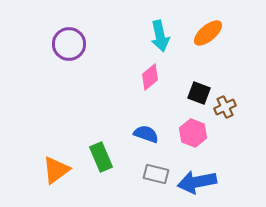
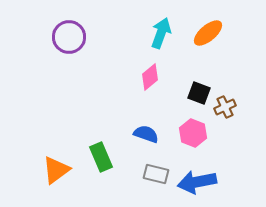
cyan arrow: moved 1 px right, 3 px up; rotated 148 degrees counterclockwise
purple circle: moved 7 px up
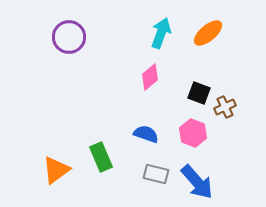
blue arrow: rotated 120 degrees counterclockwise
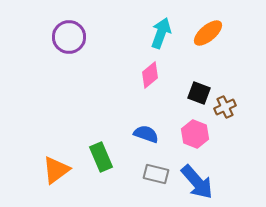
pink diamond: moved 2 px up
pink hexagon: moved 2 px right, 1 px down
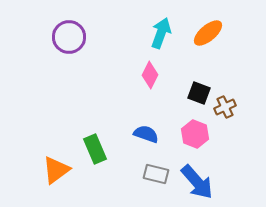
pink diamond: rotated 24 degrees counterclockwise
green rectangle: moved 6 px left, 8 px up
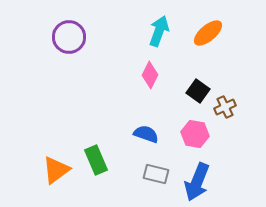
cyan arrow: moved 2 px left, 2 px up
black square: moved 1 px left, 2 px up; rotated 15 degrees clockwise
pink hexagon: rotated 12 degrees counterclockwise
green rectangle: moved 1 px right, 11 px down
blue arrow: rotated 63 degrees clockwise
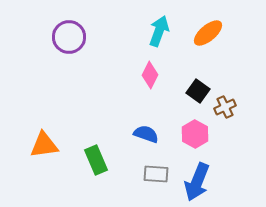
pink hexagon: rotated 20 degrees clockwise
orange triangle: moved 12 px left, 25 px up; rotated 28 degrees clockwise
gray rectangle: rotated 10 degrees counterclockwise
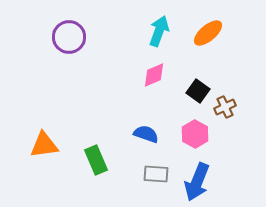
pink diamond: moved 4 px right; rotated 40 degrees clockwise
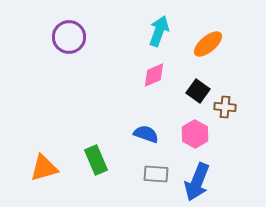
orange ellipse: moved 11 px down
brown cross: rotated 30 degrees clockwise
orange triangle: moved 23 px down; rotated 8 degrees counterclockwise
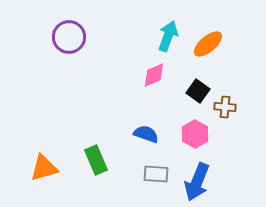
cyan arrow: moved 9 px right, 5 px down
